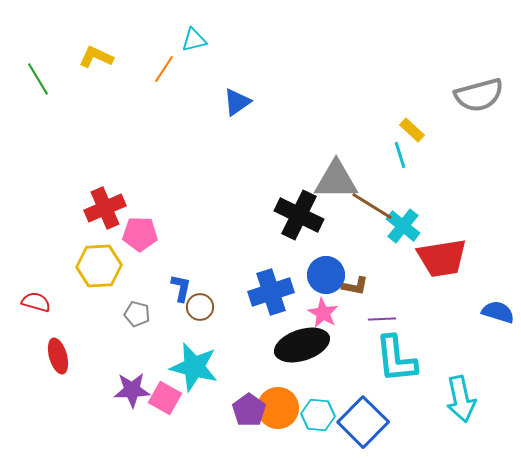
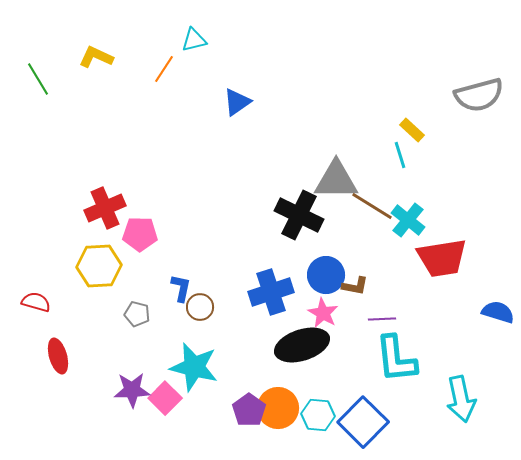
cyan cross: moved 5 px right, 6 px up
pink square: rotated 16 degrees clockwise
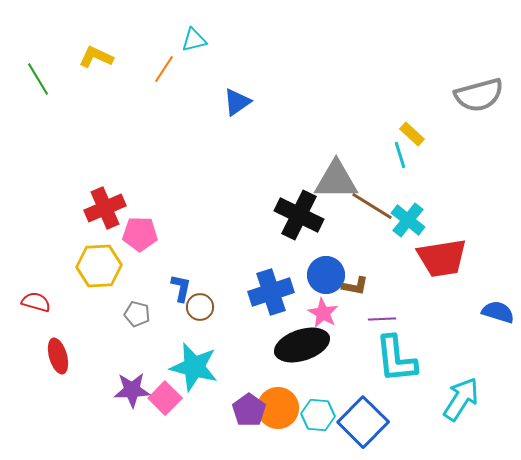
yellow rectangle: moved 4 px down
cyan arrow: rotated 135 degrees counterclockwise
